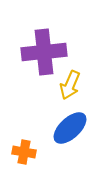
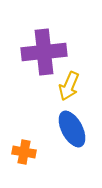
yellow arrow: moved 1 px left, 1 px down
blue ellipse: moved 2 px right, 1 px down; rotated 75 degrees counterclockwise
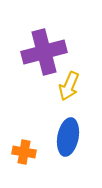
purple cross: rotated 9 degrees counterclockwise
blue ellipse: moved 4 px left, 8 px down; rotated 39 degrees clockwise
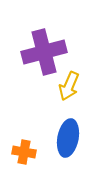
blue ellipse: moved 1 px down
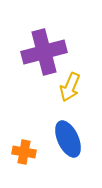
yellow arrow: moved 1 px right, 1 px down
blue ellipse: moved 1 px down; rotated 36 degrees counterclockwise
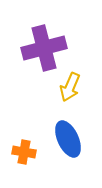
purple cross: moved 4 px up
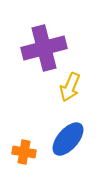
blue ellipse: rotated 66 degrees clockwise
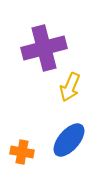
blue ellipse: moved 1 px right, 1 px down
orange cross: moved 2 px left
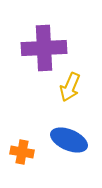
purple cross: rotated 12 degrees clockwise
blue ellipse: rotated 72 degrees clockwise
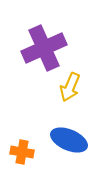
purple cross: rotated 21 degrees counterclockwise
